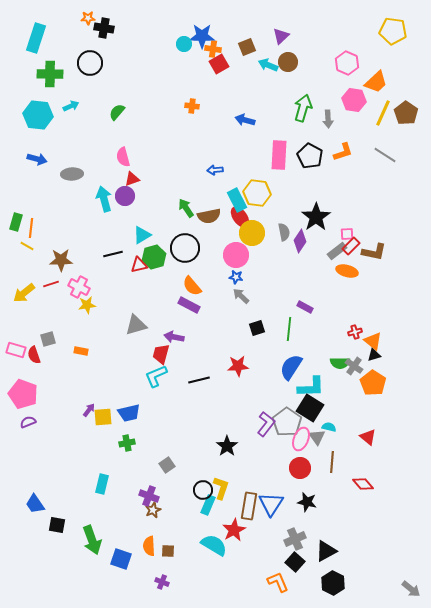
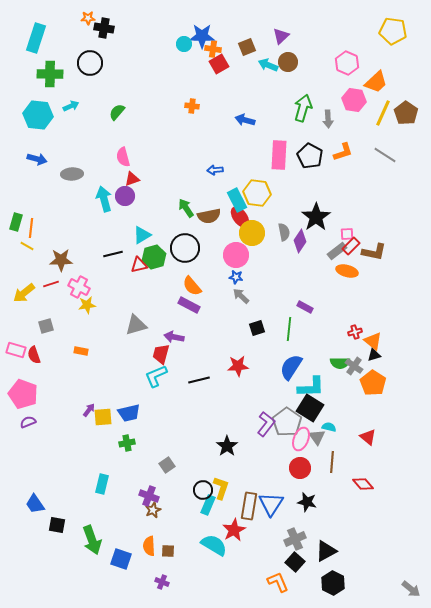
gray square at (48, 339): moved 2 px left, 13 px up
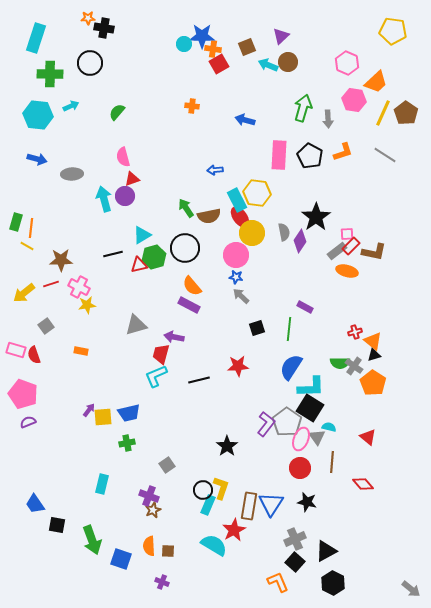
gray square at (46, 326): rotated 21 degrees counterclockwise
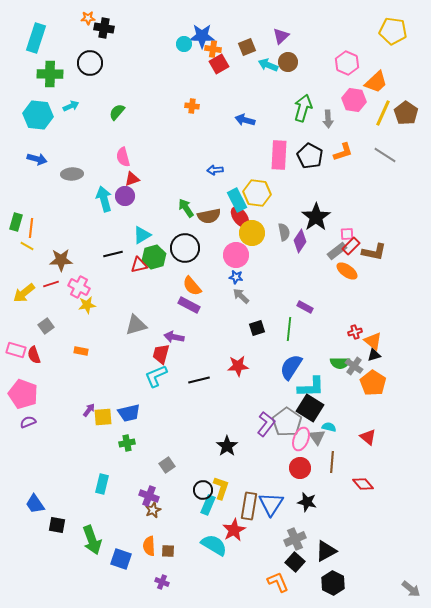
orange ellipse at (347, 271): rotated 20 degrees clockwise
